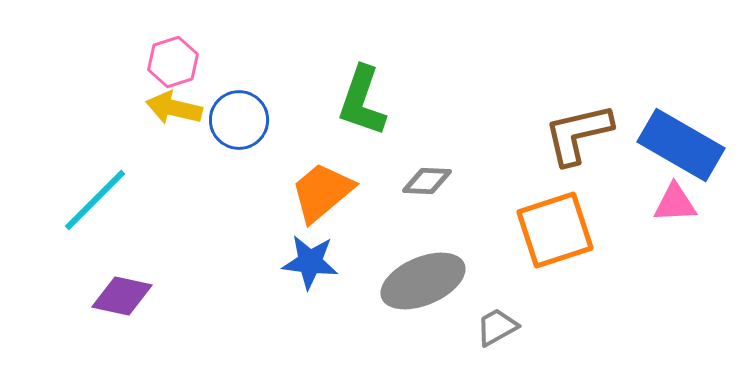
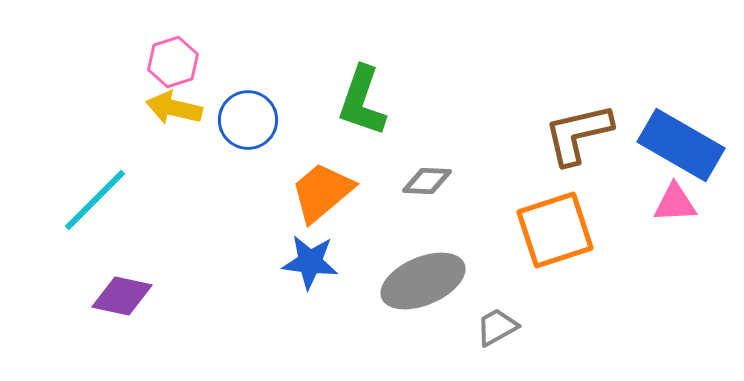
blue circle: moved 9 px right
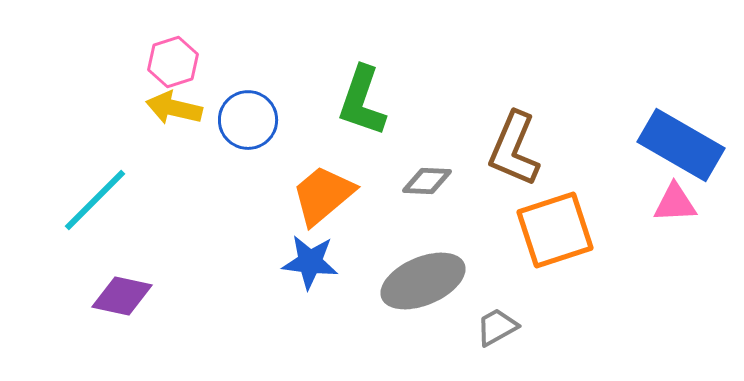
brown L-shape: moved 64 px left, 15 px down; rotated 54 degrees counterclockwise
orange trapezoid: moved 1 px right, 3 px down
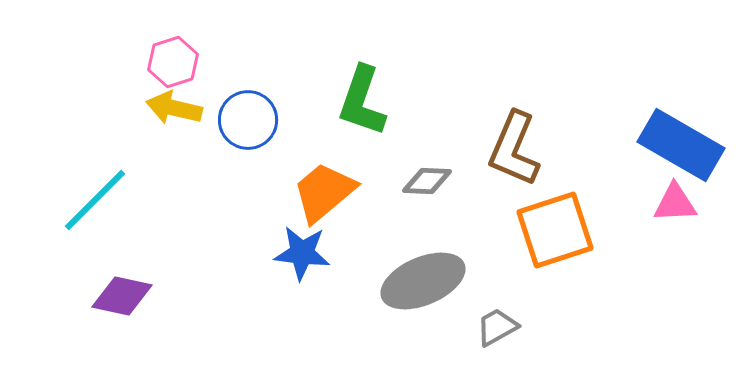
orange trapezoid: moved 1 px right, 3 px up
blue star: moved 8 px left, 9 px up
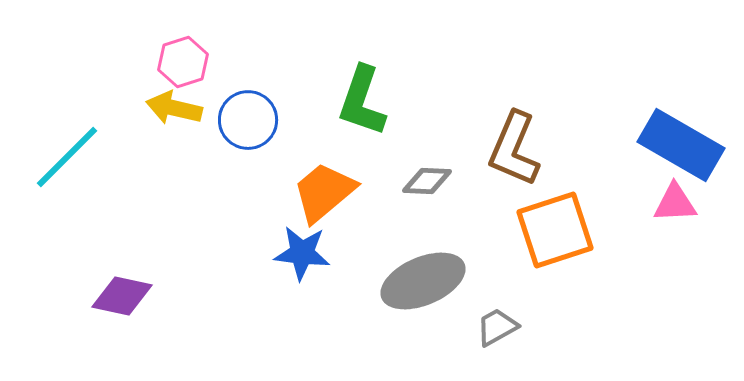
pink hexagon: moved 10 px right
cyan line: moved 28 px left, 43 px up
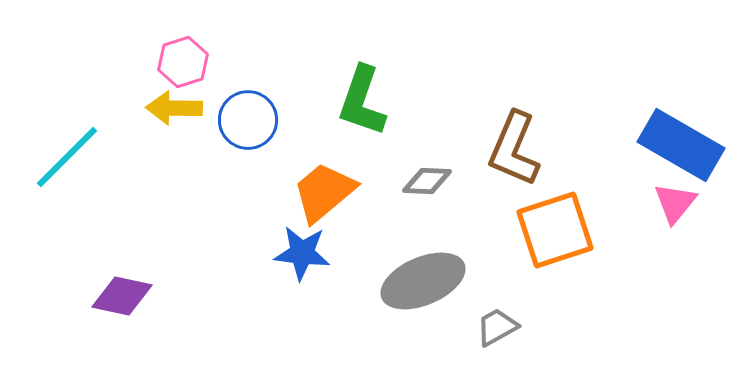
yellow arrow: rotated 12 degrees counterclockwise
pink triangle: rotated 48 degrees counterclockwise
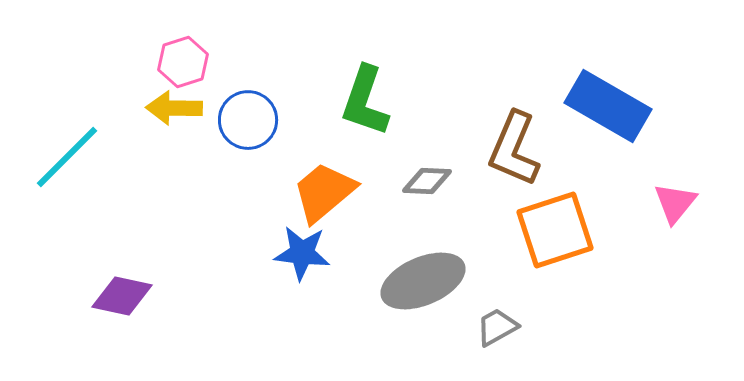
green L-shape: moved 3 px right
blue rectangle: moved 73 px left, 39 px up
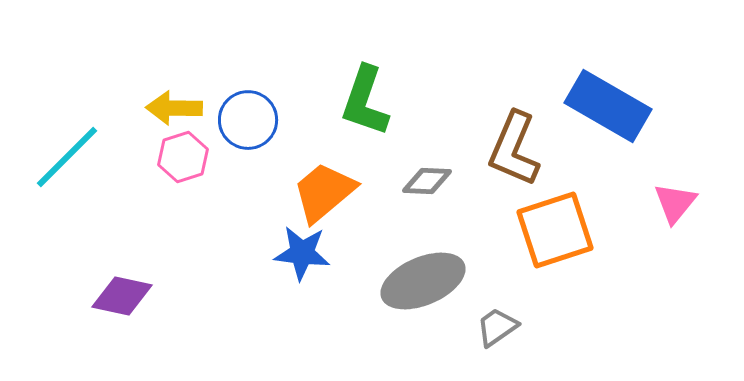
pink hexagon: moved 95 px down
gray trapezoid: rotated 6 degrees counterclockwise
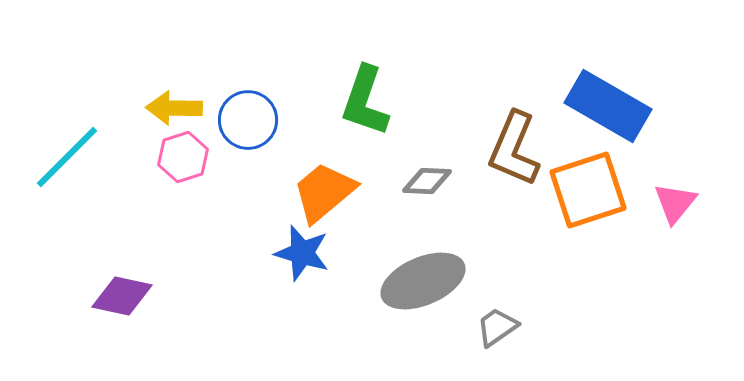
orange square: moved 33 px right, 40 px up
blue star: rotated 10 degrees clockwise
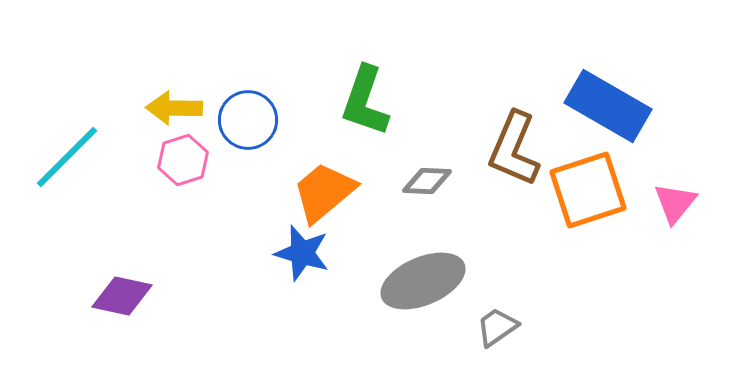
pink hexagon: moved 3 px down
